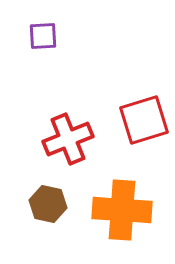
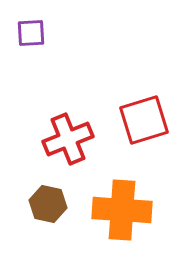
purple square: moved 12 px left, 3 px up
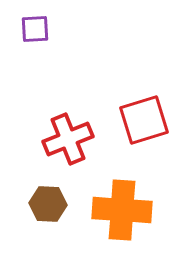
purple square: moved 4 px right, 4 px up
brown hexagon: rotated 9 degrees counterclockwise
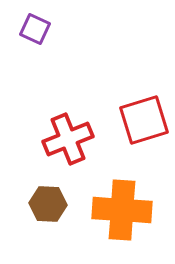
purple square: rotated 28 degrees clockwise
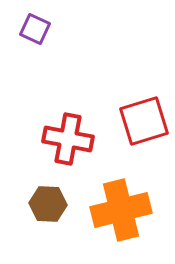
red square: moved 1 px down
red cross: rotated 33 degrees clockwise
orange cross: moved 1 px left; rotated 18 degrees counterclockwise
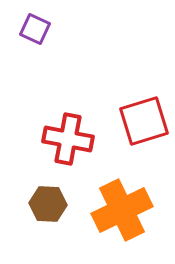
orange cross: moved 1 px right; rotated 12 degrees counterclockwise
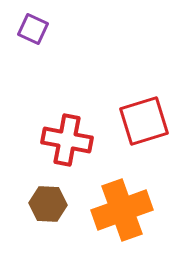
purple square: moved 2 px left
red cross: moved 1 px left, 1 px down
orange cross: rotated 6 degrees clockwise
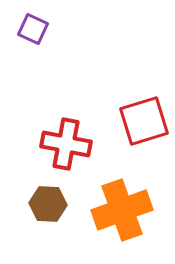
red cross: moved 1 px left, 4 px down
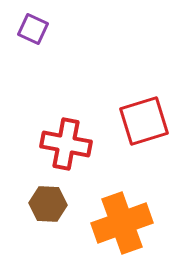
orange cross: moved 13 px down
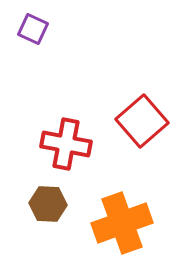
red square: moved 2 px left; rotated 24 degrees counterclockwise
